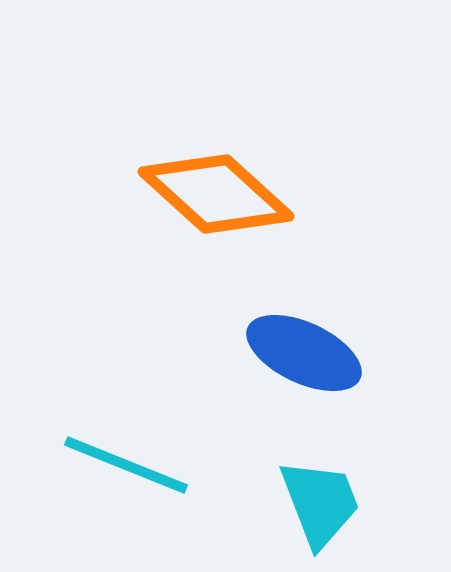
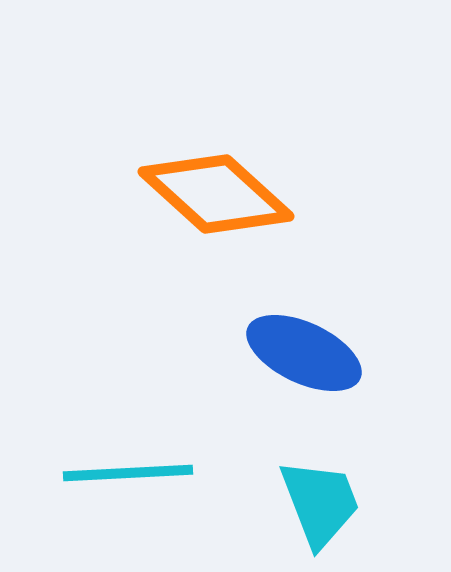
cyan line: moved 2 px right, 8 px down; rotated 25 degrees counterclockwise
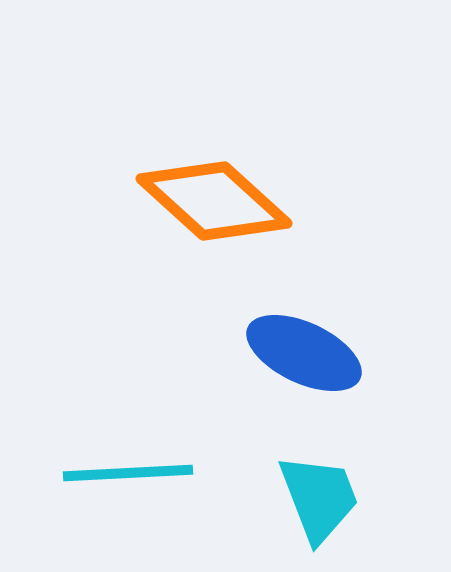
orange diamond: moved 2 px left, 7 px down
cyan trapezoid: moved 1 px left, 5 px up
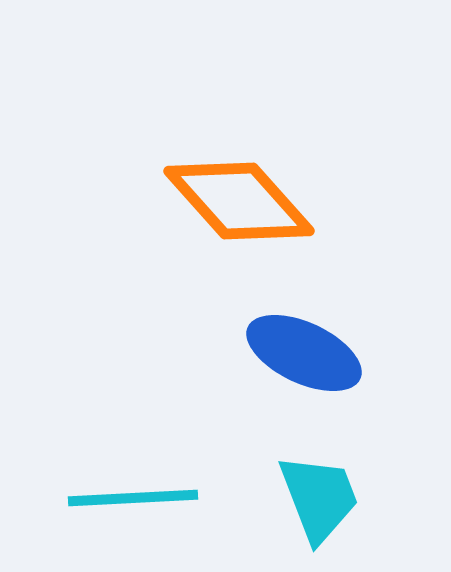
orange diamond: moved 25 px right; rotated 6 degrees clockwise
cyan line: moved 5 px right, 25 px down
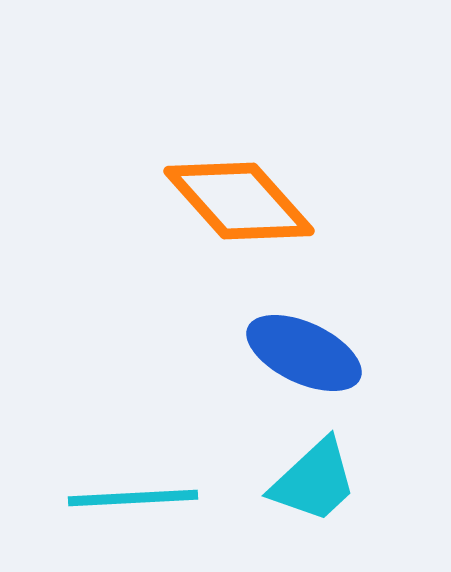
cyan trapezoid: moved 5 px left, 17 px up; rotated 68 degrees clockwise
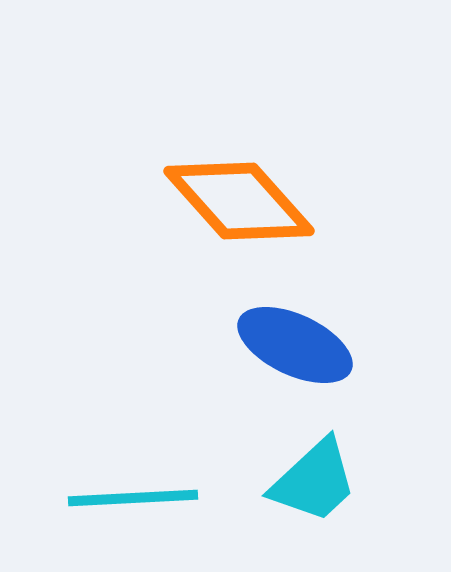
blue ellipse: moved 9 px left, 8 px up
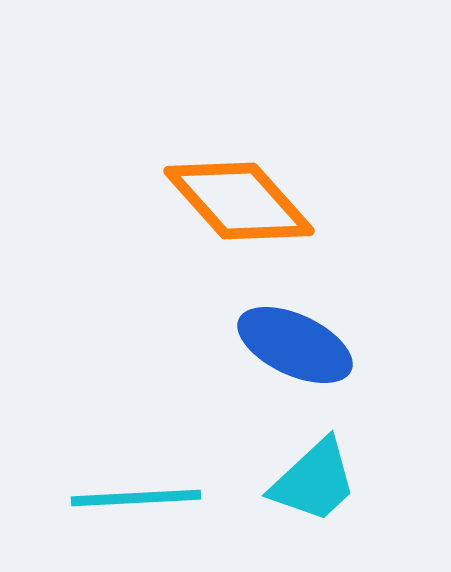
cyan line: moved 3 px right
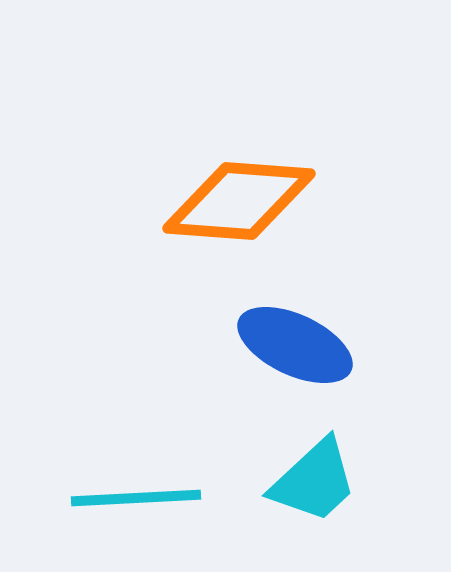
orange diamond: rotated 44 degrees counterclockwise
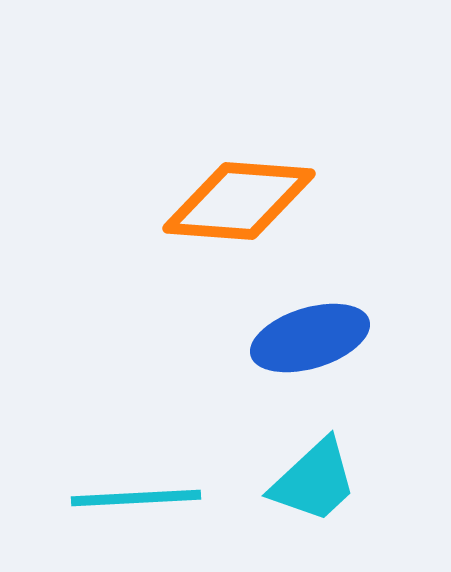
blue ellipse: moved 15 px right, 7 px up; rotated 42 degrees counterclockwise
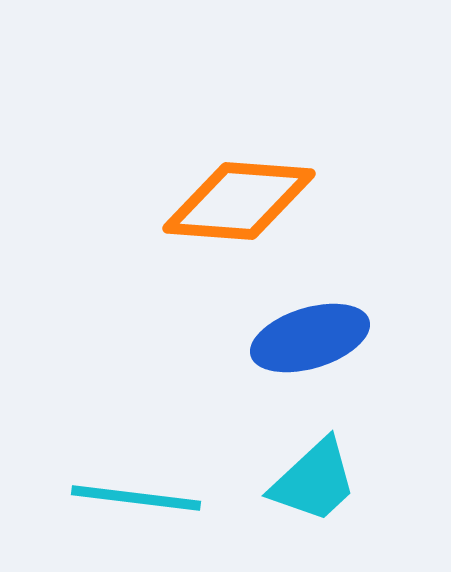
cyan line: rotated 10 degrees clockwise
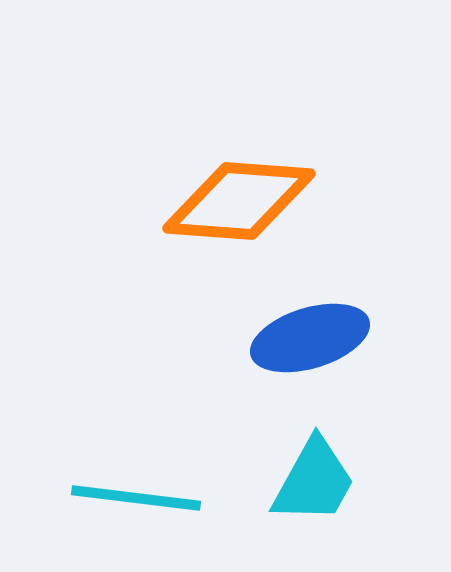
cyan trapezoid: rotated 18 degrees counterclockwise
